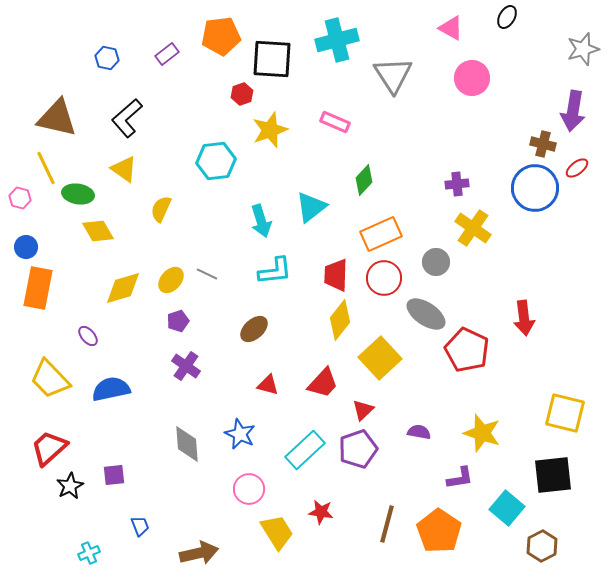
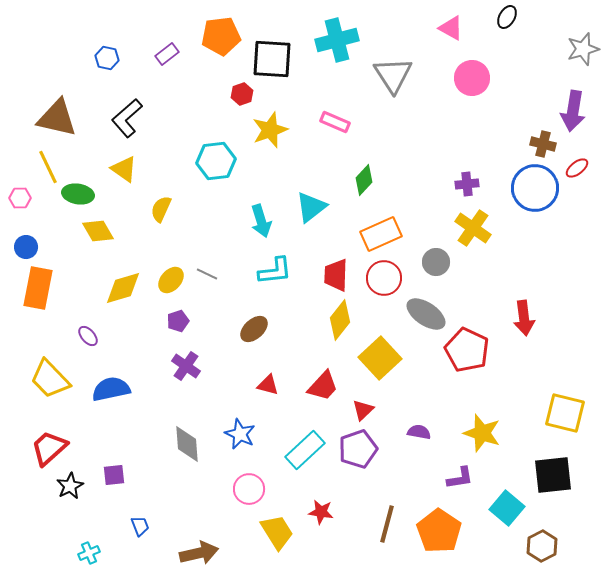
yellow line at (46, 168): moved 2 px right, 1 px up
purple cross at (457, 184): moved 10 px right
pink hexagon at (20, 198): rotated 15 degrees counterclockwise
red trapezoid at (323, 383): moved 3 px down
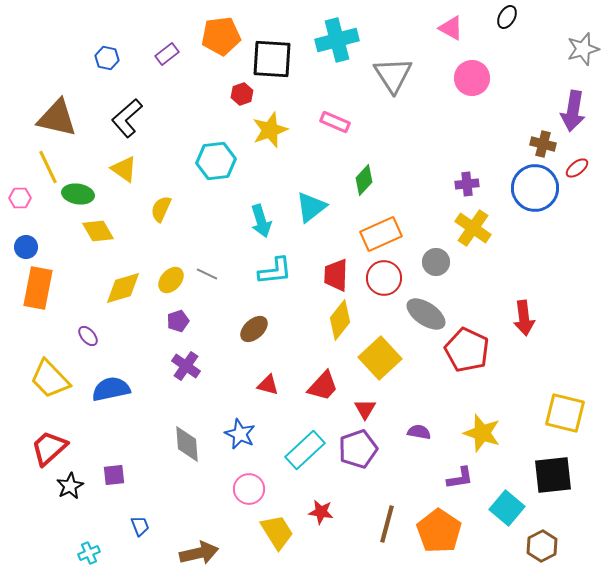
red triangle at (363, 410): moved 2 px right, 1 px up; rotated 15 degrees counterclockwise
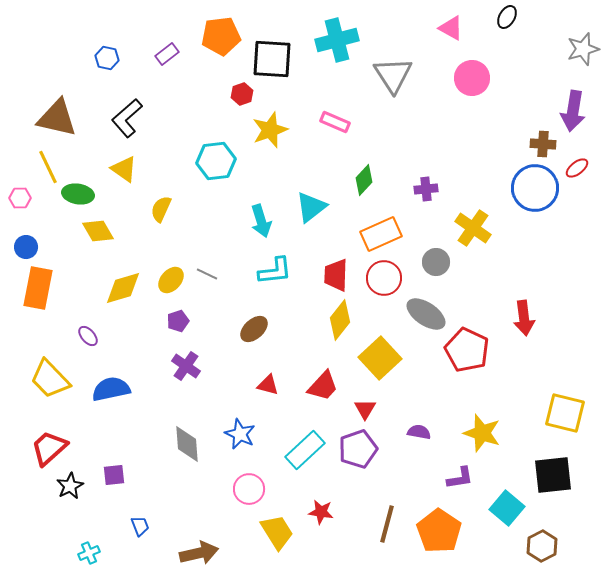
brown cross at (543, 144): rotated 10 degrees counterclockwise
purple cross at (467, 184): moved 41 px left, 5 px down
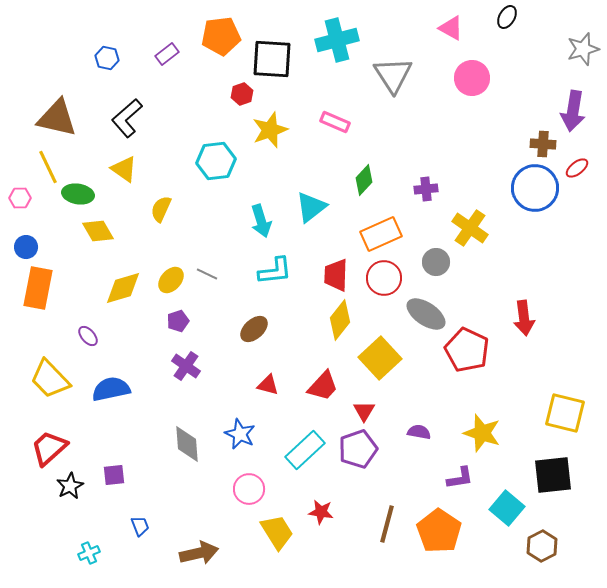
yellow cross at (473, 228): moved 3 px left
red triangle at (365, 409): moved 1 px left, 2 px down
